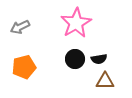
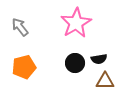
gray arrow: rotated 78 degrees clockwise
black circle: moved 4 px down
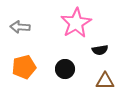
gray arrow: rotated 48 degrees counterclockwise
black semicircle: moved 1 px right, 9 px up
black circle: moved 10 px left, 6 px down
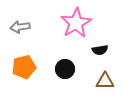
gray arrow: rotated 12 degrees counterclockwise
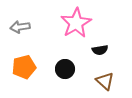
brown triangle: rotated 42 degrees clockwise
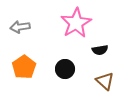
orange pentagon: rotated 20 degrees counterclockwise
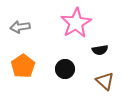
orange pentagon: moved 1 px left, 1 px up
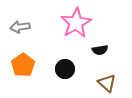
orange pentagon: moved 1 px up
brown triangle: moved 2 px right, 2 px down
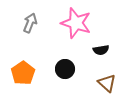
pink star: rotated 24 degrees counterclockwise
gray arrow: moved 10 px right, 4 px up; rotated 120 degrees clockwise
black semicircle: moved 1 px right
orange pentagon: moved 8 px down
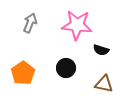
pink star: moved 1 px right, 2 px down; rotated 12 degrees counterclockwise
black semicircle: rotated 28 degrees clockwise
black circle: moved 1 px right, 1 px up
brown triangle: moved 3 px left, 1 px down; rotated 30 degrees counterclockwise
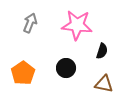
black semicircle: moved 1 px right, 1 px down; rotated 91 degrees counterclockwise
